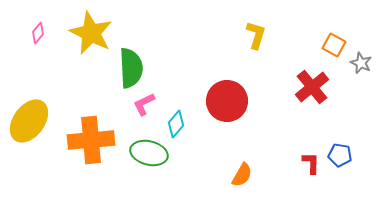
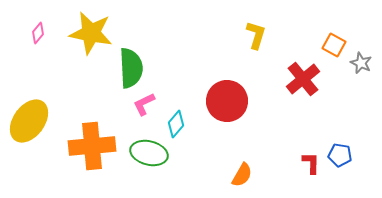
yellow star: rotated 15 degrees counterclockwise
red cross: moved 9 px left, 8 px up
orange cross: moved 1 px right, 6 px down
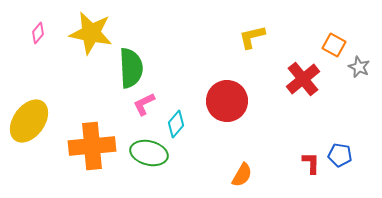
yellow L-shape: moved 4 px left, 2 px down; rotated 120 degrees counterclockwise
gray star: moved 2 px left, 4 px down
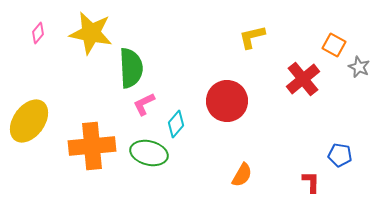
red L-shape: moved 19 px down
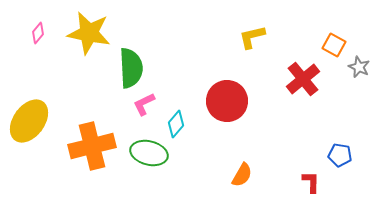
yellow star: moved 2 px left
orange cross: rotated 9 degrees counterclockwise
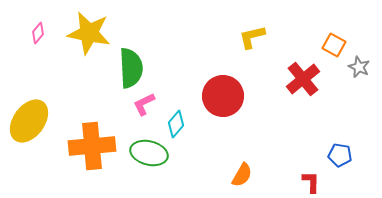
red circle: moved 4 px left, 5 px up
orange cross: rotated 9 degrees clockwise
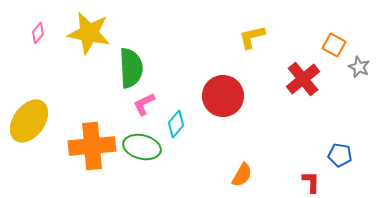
green ellipse: moved 7 px left, 6 px up
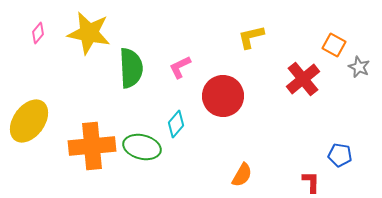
yellow L-shape: moved 1 px left
pink L-shape: moved 36 px right, 37 px up
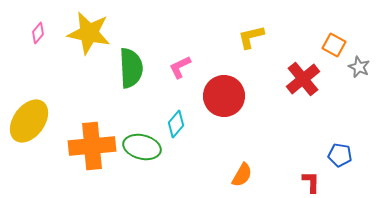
red circle: moved 1 px right
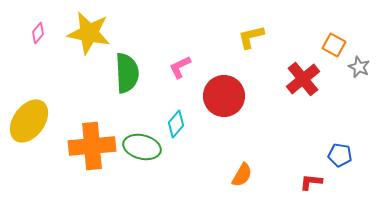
green semicircle: moved 4 px left, 5 px down
red L-shape: rotated 85 degrees counterclockwise
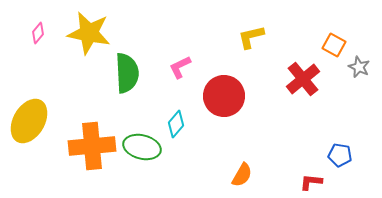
yellow ellipse: rotated 6 degrees counterclockwise
